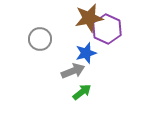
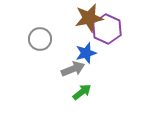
gray arrow: moved 2 px up
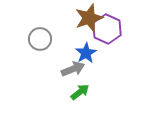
brown star: rotated 8 degrees counterclockwise
blue star: rotated 15 degrees counterclockwise
green arrow: moved 2 px left
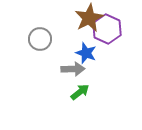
brown star: rotated 8 degrees counterclockwise
blue star: rotated 20 degrees counterclockwise
gray arrow: rotated 20 degrees clockwise
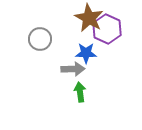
brown star: rotated 16 degrees counterclockwise
blue star: rotated 20 degrees counterclockwise
green arrow: rotated 60 degrees counterclockwise
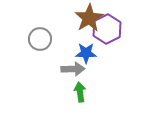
brown star: rotated 12 degrees clockwise
purple hexagon: rotated 8 degrees clockwise
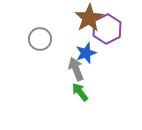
blue star: rotated 20 degrees counterclockwise
gray arrow: moved 3 px right; rotated 110 degrees counterclockwise
green arrow: rotated 30 degrees counterclockwise
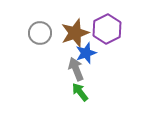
brown star: moved 14 px left, 15 px down; rotated 12 degrees clockwise
gray circle: moved 6 px up
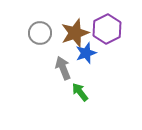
gray arrow: moved 13 px left, 1 px up
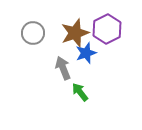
gray circle: moved 7 px left
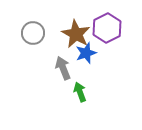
purple hexagon: moved 1 px up
brown star: moved 1 px right, 1 px down; rotated 24 degrees counterclockwise
green arrow: rotated 18 degrees clockwise
